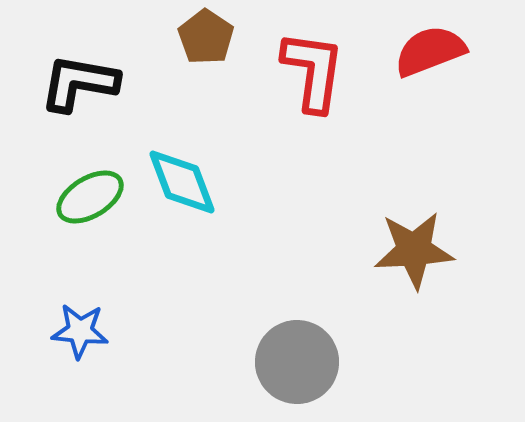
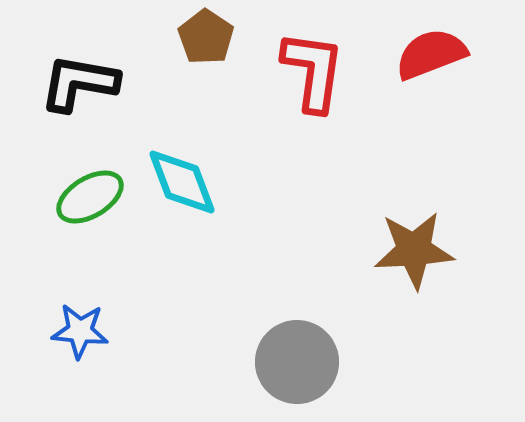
red semicircle: moved 1 px right, 3 px down
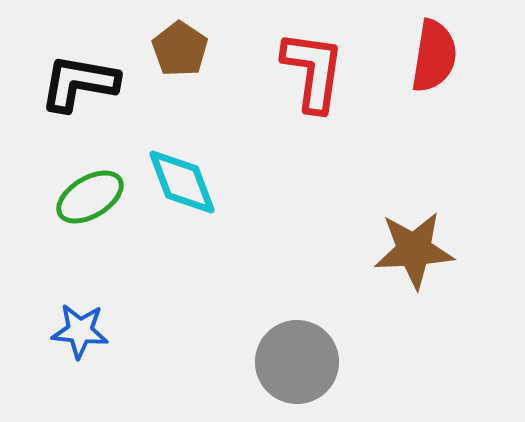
brown pentagon: moved 26 px left, 12 px down
red semicircle: moved 3 px right, 2 px down; rotated 120 degrees clockwise
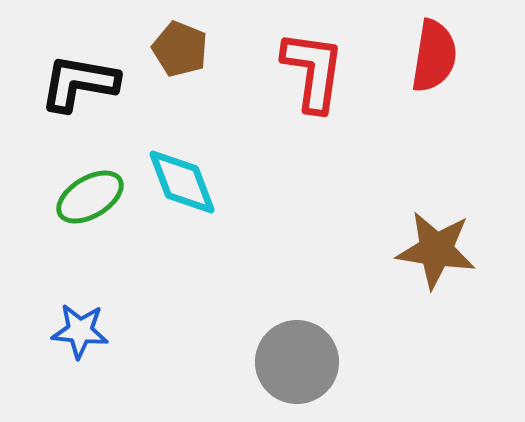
brown pentagon: rotated 12 degrees counterclockwise
brown star: moved 22 px right; rotated 12 degrees clockwise
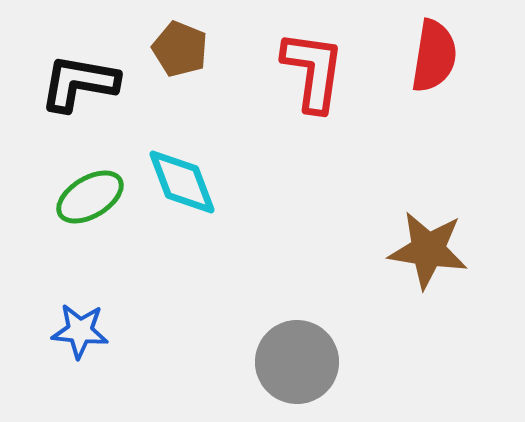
brown star: moved 8 px left
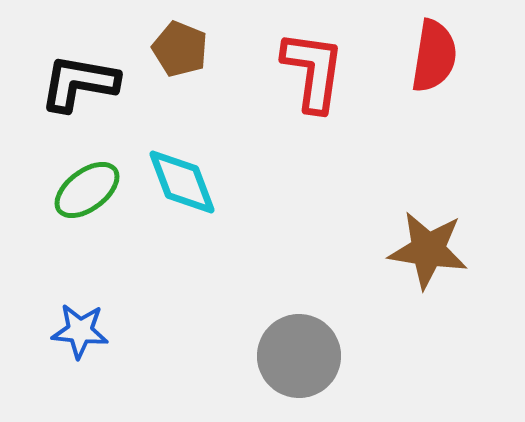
green ellipse: moved 3 px left, 7 px up; rotated 6 degrees counterclockwise
gray circle: moved 2 px right, 6 px up
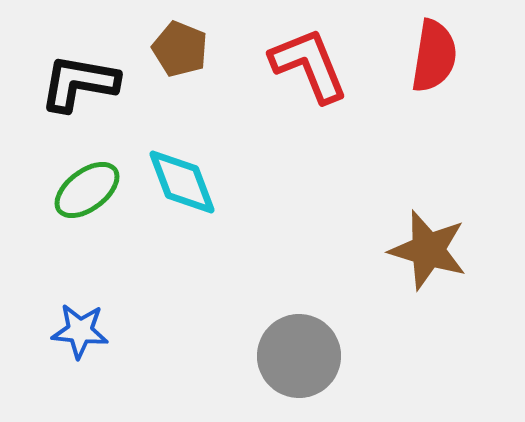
red L-shape: moved 4 px left, 6 px up; rotated 30 degrees counterclockwise
brown star: rotated 8 degrees clockwise
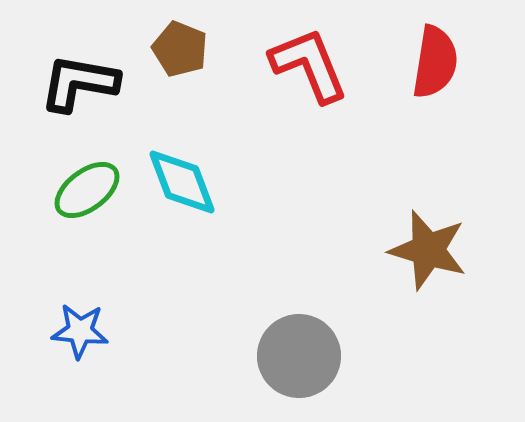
red semicircle: moved 1 px right, 6 px down
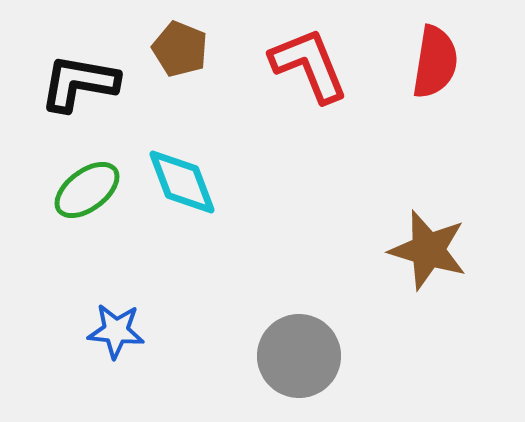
blue star: moved 36 px right
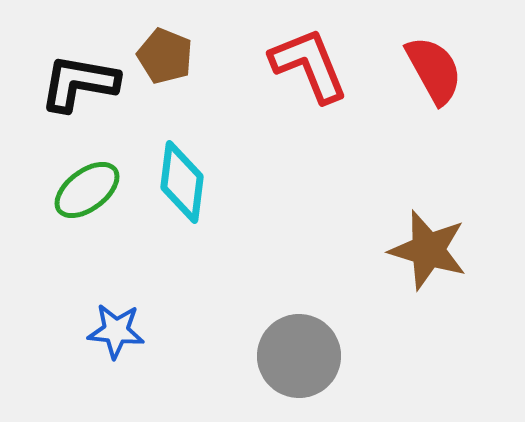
brown pentagon: moved 15 px left, 7 px down
red semicircle: moved 1 px left, 8 px down; rotated 38 degrees counterclockwise
cyan diamond: rotated 28 degrees clockwise
